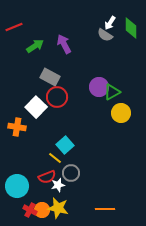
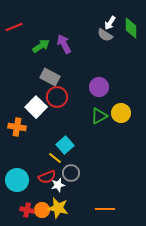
green arrow: moved 6 px right
green triangle: moved 13 px left, 24 px down
cyan circle: moved 6 px up
red cross: moved 3 px left; rotated 16 degrees counterclockwise
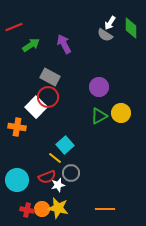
green arrow: moved 10 px left, 1 px up
red circle: moved 9 px left
orange circle: moved 1 px up
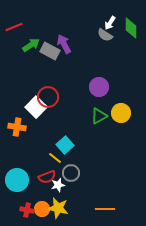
gray rectangle: moved 26 px up
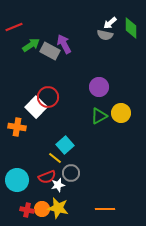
white arrow: rotated 16 degrees clockwise
gray semicircle: rotated 21 degrees counterclockwise
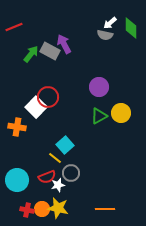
green arrow: moved 9 px down; rotated 18 degrees counterclockwise
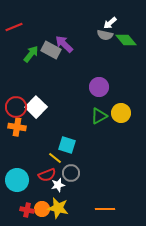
green diamond: moved 5 px left, 12 px down; rotated 40 degrees counterclockwise
purple arrow: rotated 18 degrees counterclockwise
gray rectangle: moved 1 px right, 1 px up
red circle: moved 32 px left, 10 px down
cyan square: moved 2 px right; rotated 30 degrees counterclockwise
red semicircle: moved 2 px up
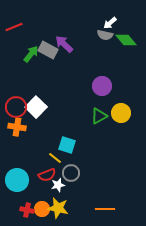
gray rectangle: moved 3 px left
purple circle: moved 3 px right, 1 px up
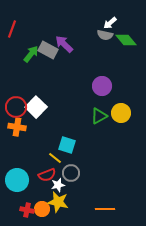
red line: moved 2 px left, 2 px down; rotated 48 degrees counterclockwise
yellow star: moved 6 px up
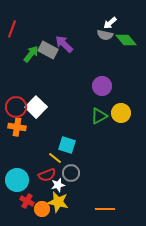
red cross: moved 9 px up; rotated 16 degrees clockwise
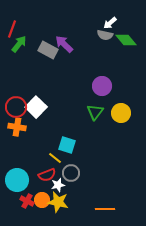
green arrow: moved 12 px left, 10 px up
green triangle: moved 4 px left, 4 px up; rotated 24 degrees counterclockwise
orange circle: moved 9 px up
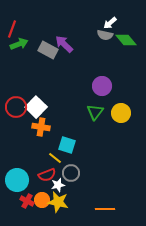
green arrow: rotated 30 degrees clockwise
orange cross: moved 24 px right
